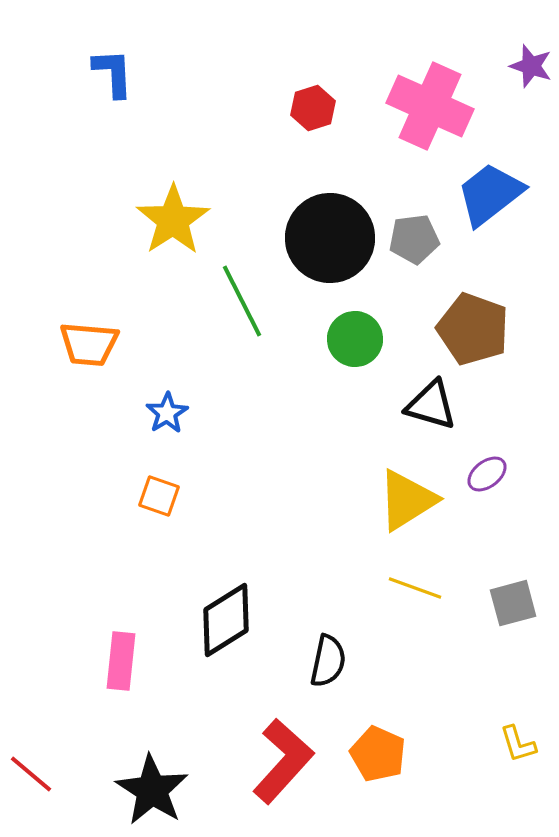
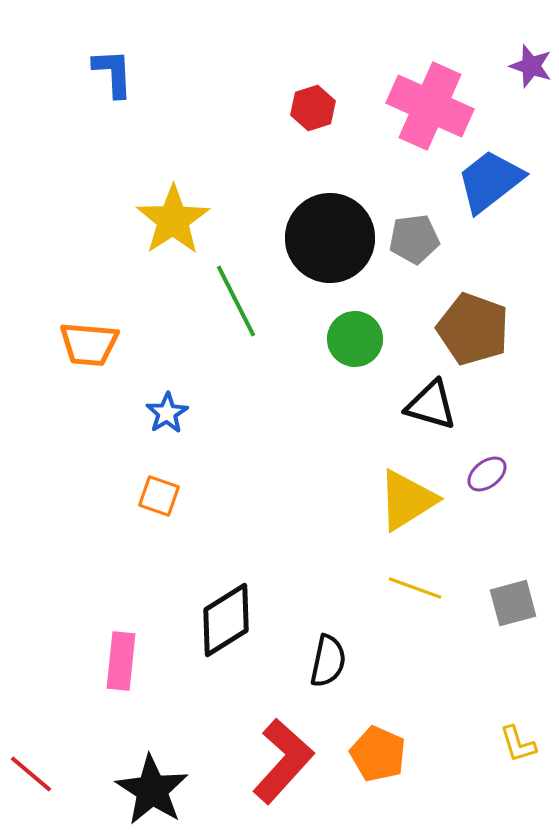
blue trapezoid: moved 13 px up
green line: moved 6 px left
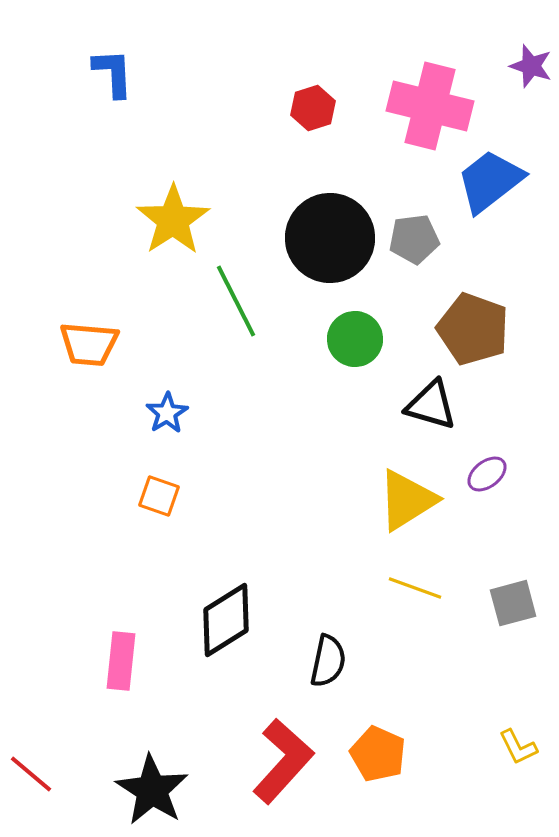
pink cross: rotated 10 degrees counterclockwise
yellow L-shape: moved 3 px down; rotated 9 degrees counterclockwise
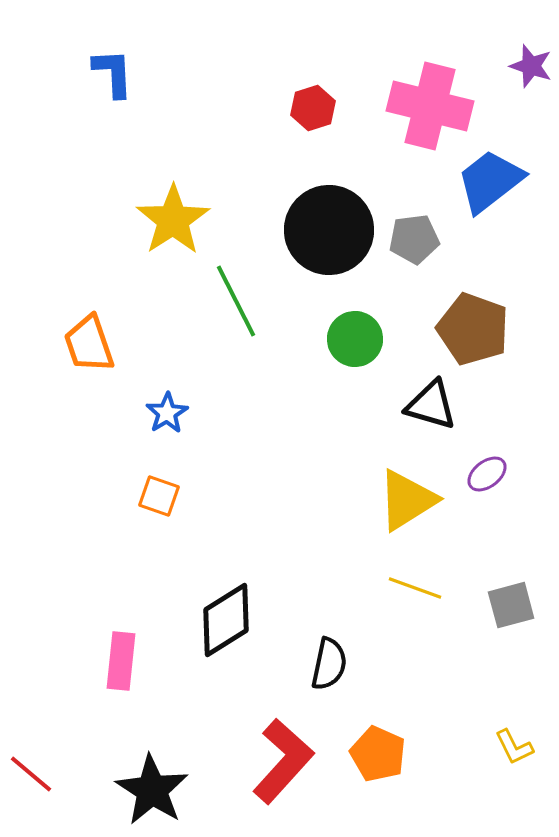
black circle: moved 1 px left, 8 px up
orange trapezoid: rotated 66 degrees clockwise
gray square: moved 2 px left, 2 px down
black semicircle: moved 1 px right, 3 px down
yellow L-shape: moved 4 px left
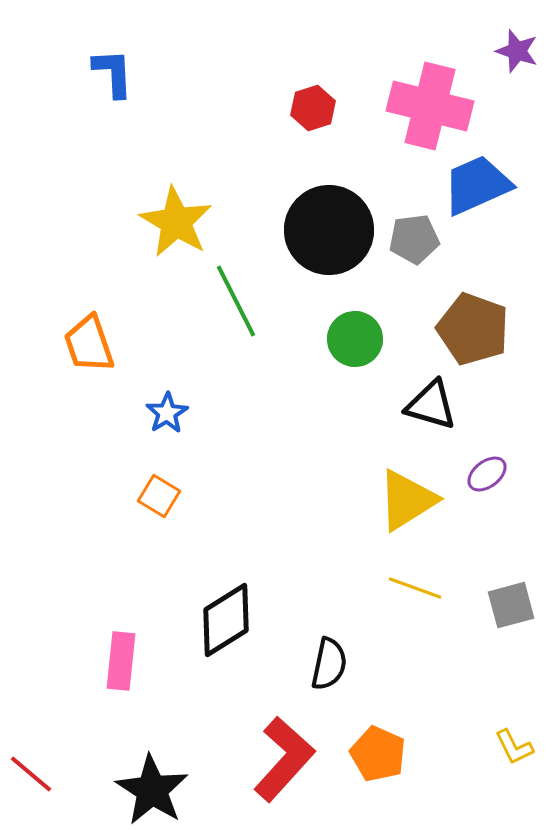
purple star: moved 14 px left, 15 px up
blue trapezoid: moved 13 px left, 4 px down; rotated 14 degrees clockwise
yellow star: moved 3 px right, 2 px down; rotated 8 degrees counterclockwise
orange square: rotated 12 degrees clockwise
red L-shape: moved 1 px right, 2 px up
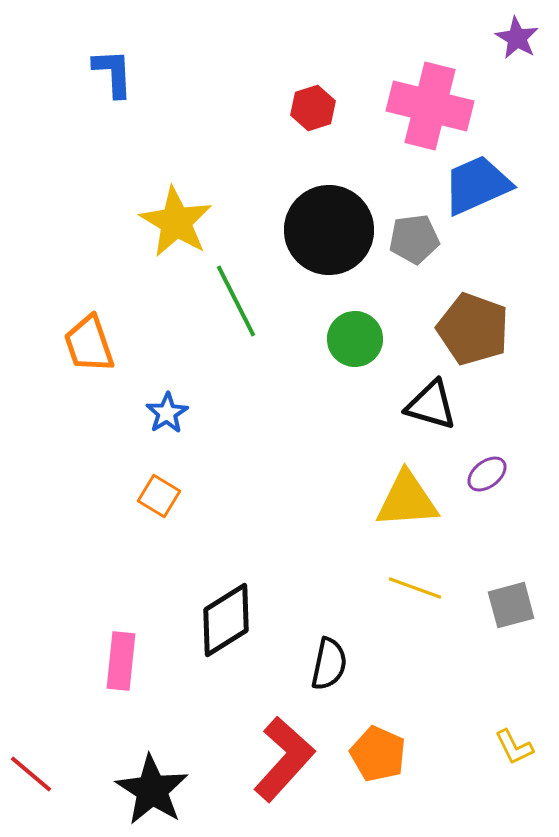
purple star: moved 13 px up; rotated 12 degrees clockwise
yellow triangle: rotated 28 degrees clockwise
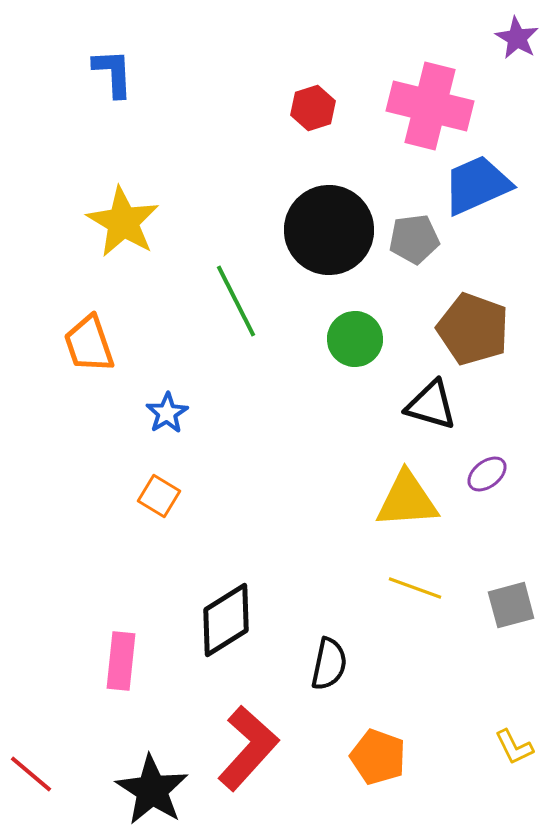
yellow star: moved 53 px left
orange pentagon: moved 3 px down; rotated 4 degrees counterclockwise
red L-shape: moved 36 px left, 11 px up
